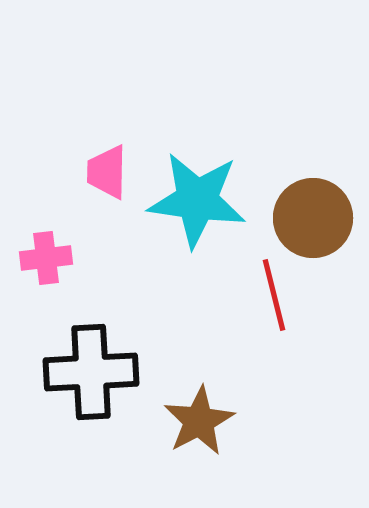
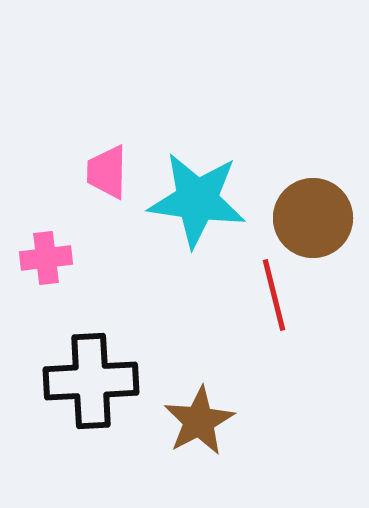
black cross: moved 9 px down
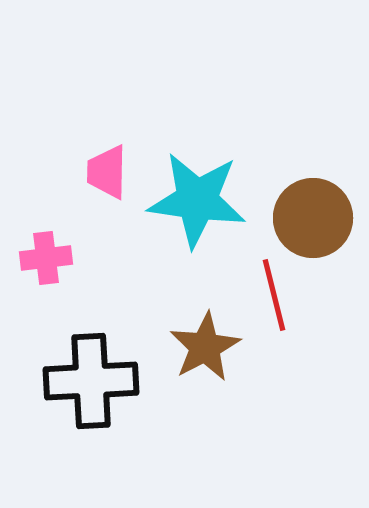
brown star: moved 6 px right, 74 px up
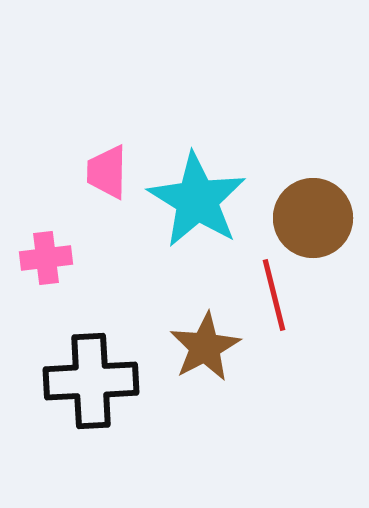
cyan star: rotated 24 degrees clockwise
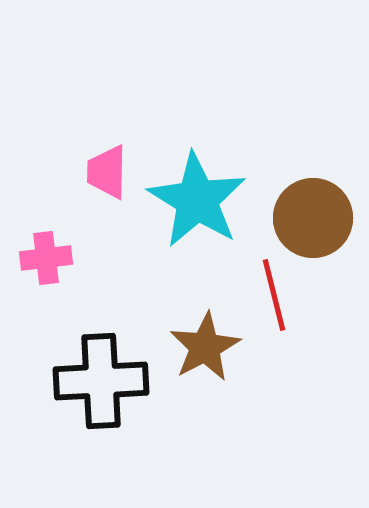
black cross: moved 10 px right
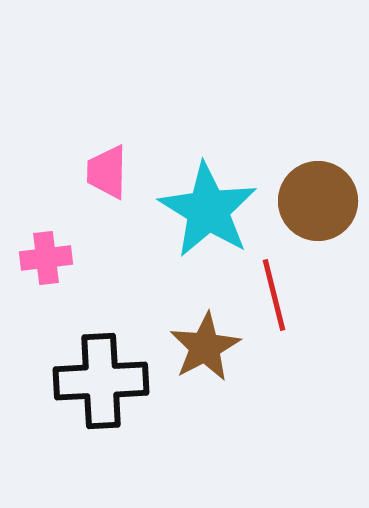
cyan star: moved 11 px right, 10 px down
brown circle: moved 5 px right, 17 px up
